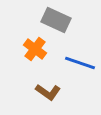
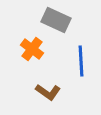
orange cross: moved 3 px left
blue line: moved 1 px right, 2 px up; rotated 68 degrees clockwise
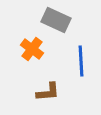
brown L-shape: rotated 40 degrees counterclockwise
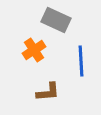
orange cross: moved 2 px right, 1 px down; rotated 20 degrees clockwise
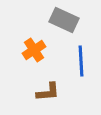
gray rectangle: moved 8 px right
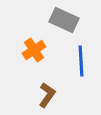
brown L-shape: moved 1 px left, 3 px down; rotated 50 degrees counterclockwise
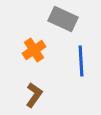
gray rectangle: moved 1 px left, 1 px up
brown L-shape: moved 13 px left
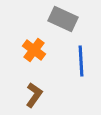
orange cross: rotated 20 degrees counterclockwise
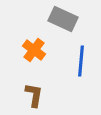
blue line: rotated 8 degrees clockwise
brown L-shape: rotated 25 degrees counterclockwise
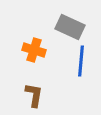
gray rectangle: moved 7 px right, 8 px down
orange cross: rotated 20 degrees counterclockwise
